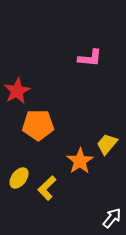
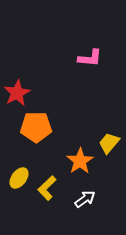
red star: moved 2 px down
orange pentagon: moved 2 px left, 2 px down
yellow trapezoid: moved 2 px right, 1 px up
white arrow: moved 27 px left, 19 px up; rotated 15 degrees clockwise
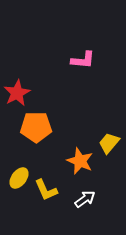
pink L-shape: moved 7 px left, 2 px down
orange star: rotated 16 degrees counterclockwise
yellow L-shape: moved 1 px left, 2 px down; rotated 70 degrees counterclockwise
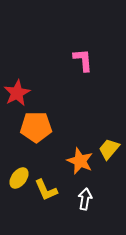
pink L-shape: rotated 100 degrees counterclockwise
yellow trapezoid: moved 6 px down
white arrow: rotated 45 degrees counterclockwise
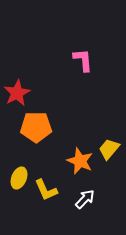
yellow ellipse: rotated 15 degrees counterclockwise
white arrow: rotated 35 degrees clockwise
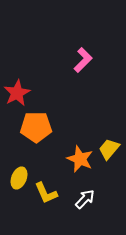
pink L-shape: rotated 50 degrees clockwise
orange star: moved 2 px up
yellow L-shape: moved 3 px down
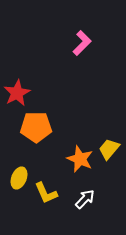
pink L-shape: moved 1 px left, 17 px up
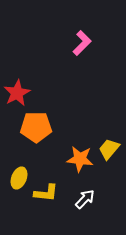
orange star: rotated 16 degrees counterclockwise
yellow L-shape: rotated 60 degrees counterclockwise
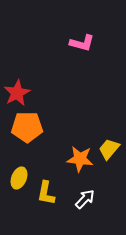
pink L-shape: rotated 60 degrees clockwise
orange pentagon: moved 9 px left
yellow L-shape: rotated 95 degrees clockwise
